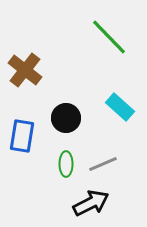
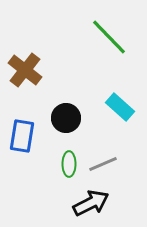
green ellipse: moved 3 px right
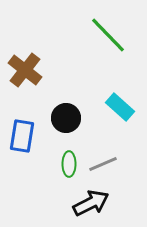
green line: moved 1 px left, 2 px up
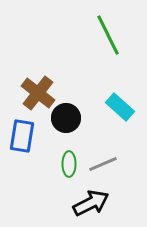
green line: rotated 18 degrees clockwise
brown cross: moved 13 px right, 23 px down
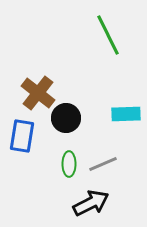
cyan rectangle: moved 6 px right, 7 px down; rotated 44 degrees counterclockwise
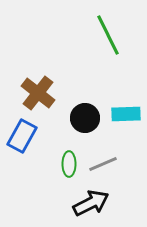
black circle: moved 19 px right
blue rectangle: rotated 20 degrees clockwise
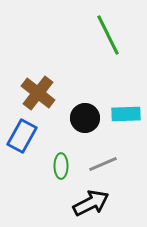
green ellipse: moved 8 px left, 2 px down
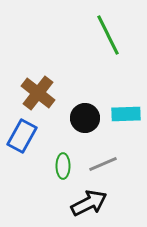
green ellipse: moved 2 px right
black arrow: moved 2 px left
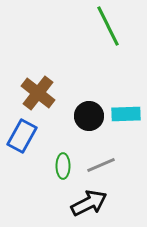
green line: moved 9 px up
black circle: moved 4 px right, 2 px up
gray line: moved 2 px left, 1 px down
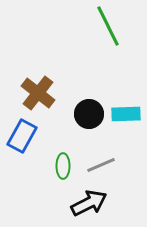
black circle: moved 2 px up
